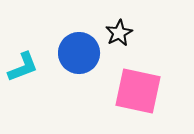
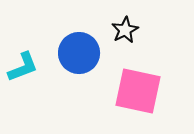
black star: moved 6 px right, 3 px up
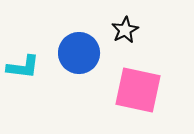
cyan L-shape: rotated 28 degrees clockwise
pink square: moved 1 px up
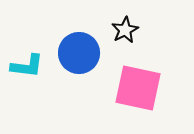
cyan L-shape: moved 4 px right, 1 px up
pink square: moved 2 px up
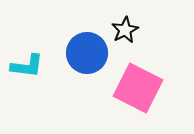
blue circle: moved 8 px right
pink square: rotated 15 degrees clockwise
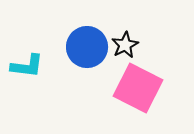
black star: moved 15 px down
blue circle: moved 6 px up
